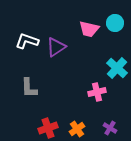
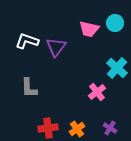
purple triangle: rotated 20 degrees counterclockwise
pink cross: rotated 24 degrees counterclockwise
red cross: rotated 12 degrees clockwise
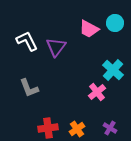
pink trapezoid: rotated 15 degrees clockwise
white L-shape: rotated 45 degrees clockwise
cyan cross: moved 4 px left, 2 px down
gray L-shape: rotated 20 degrees counterclockwise
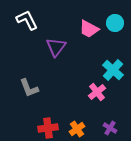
white L-shape: moved 21 px up
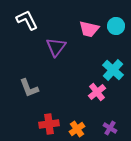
cyan circle: moved 1 px right, 3 px down
pink trapezoid: rotated 15 degrees counterclockwise
red cross: moved 1 px right, 4 px up
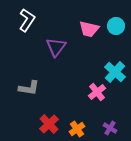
white L-shape: rotated 60 degrees clockwise
cyan cross: moved 2 px right, 2 px down
gray L-shape: rotated 60 degrees counterclockwise
red cross: rotated 36 degrees counterclockwise
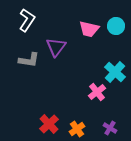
gray L-shape: moved 28 px up
